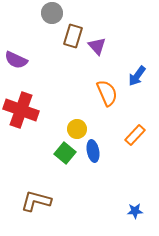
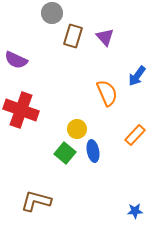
purple triangle: moved 8 px right, 9 px up
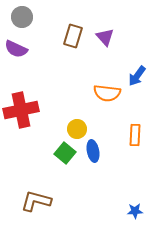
gray circle: moved 30 px left, 4 px down
purple semicircle: moved 11 px up
orange semicircle: rotated 120 degrees clockwise
red cross: rotated 32 degrees counterclockwise
orange rectangle: rotated 40 degrees counterclockwise
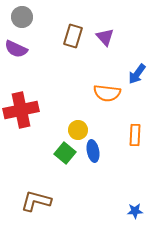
blue arrow: moved 2 px up
yellow circle: moved 1 px right, 1 px down
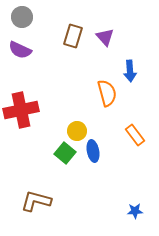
purple semicircle: moved 4 px right, 1 px down
blue arrow: moved 7 px left, 3 px up; rotated 40 degrees counterclockwise
orange semicircle: rotated 112 degrees counterclockwise
yellow circle: moved 1 px left, 1 px down
orange rectangle: rotated 40 degrees counterclockwise
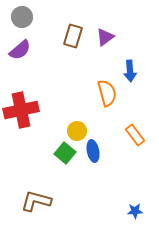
purple triangle: rotated 36 degrees clockwise
purple semicircle: rotated 65 degrees counterclockwise
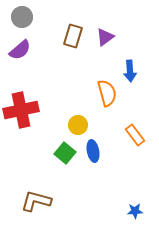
yellow circle: moved 1 px right, 6 px up
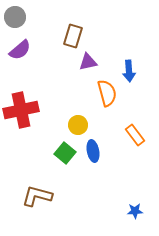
gray circle: moved 7 px left
purple triangle: moved 17 px left, 25 px down; rotated 24 degrees clockwise
blue arrow: moved 1 px left
brown L-shape: moved 1 px right, 5 px up
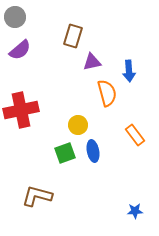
purple triangle: moved 4 px right
green square: rotated 30 degrees clockwise
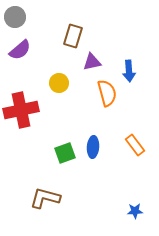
yellow circle: moved 19 px left, 42 px up
orange rectangle: moved 10 px down
blue ellipse: moved 4 px up; rotated 15 degrees clockwise
brown L-shape: moved 8 px right, 2 px down
